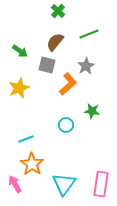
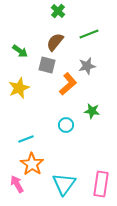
gray star: moved 1 px right; rotated 18 degrees clockwise
pink arrow: moved 2 px right
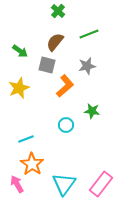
orange L-shape: moved 3 px left, 2 px down
pink rectangle: rotated 30 degrees clockwise
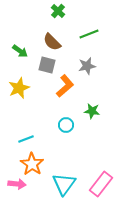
brown semicircle: moved 3 px left; rotated 84 degrees counterclockwise
pink arrow: rotated 126 degrees clockwise
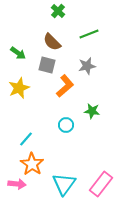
green arrow: moved 2 px left, 2 px down
cyan line: rotated 28 degrees counterclockwise
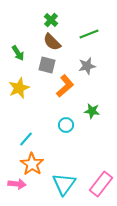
green cross: moved 7 px left, 9 px down
green arrow: rotated 21 degrees clockwise
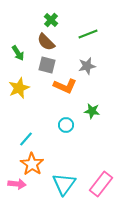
green line: moved 1 px left
brown semicircle: moved 6 px left
orange L-shape: rotated 65 degrees clockwise
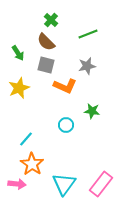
gray square: moved 1 px left
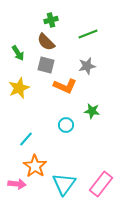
green cross: rotated 32 degrees clockwise
orange star: moved 3 px right, 2 px down
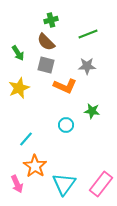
gray star: rotated 12 degrees clockwise
pink arrow: rotated 60 degrees clockwise
